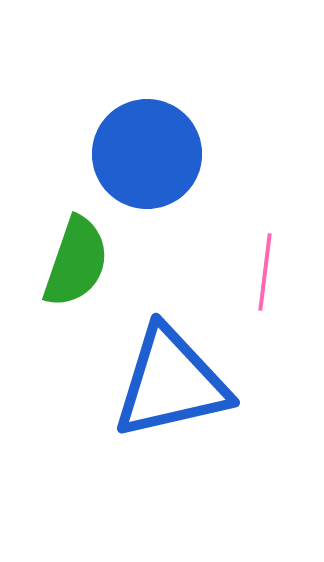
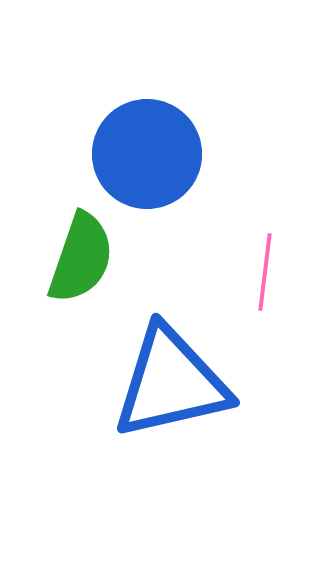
green semicircle: moved 5 px right, 4 px up
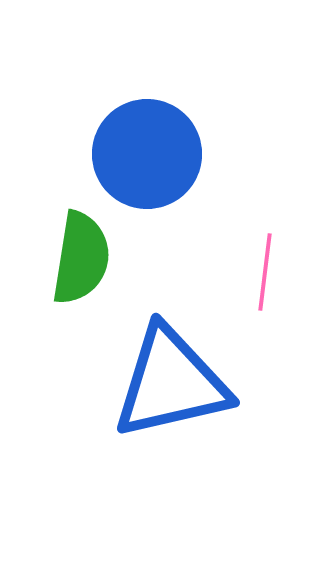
green semicircle: rotated 10 degrees counterclockwise
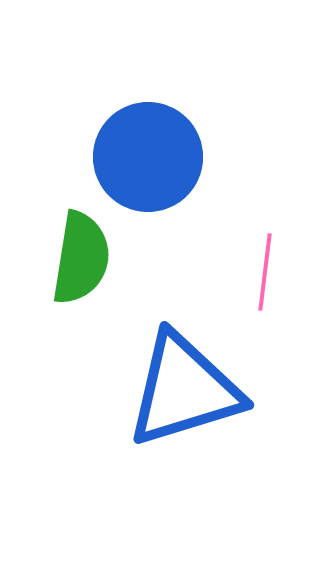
blue circle: moved 1 px right, 3 px down
blue triangle: moved 13 px right, 7 px down; rotated 4 degrees counterclockwise
